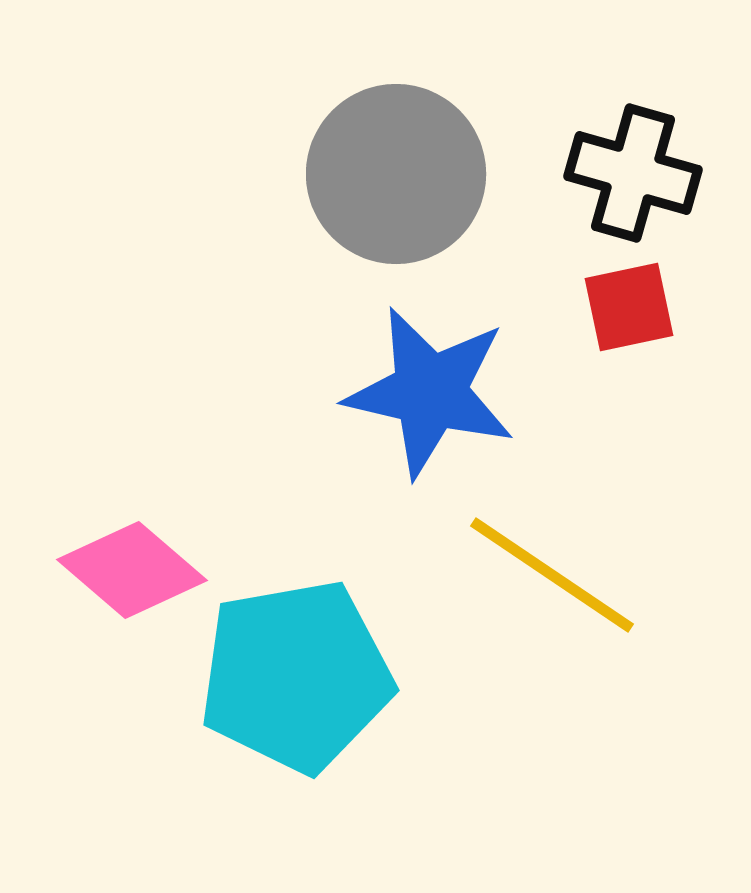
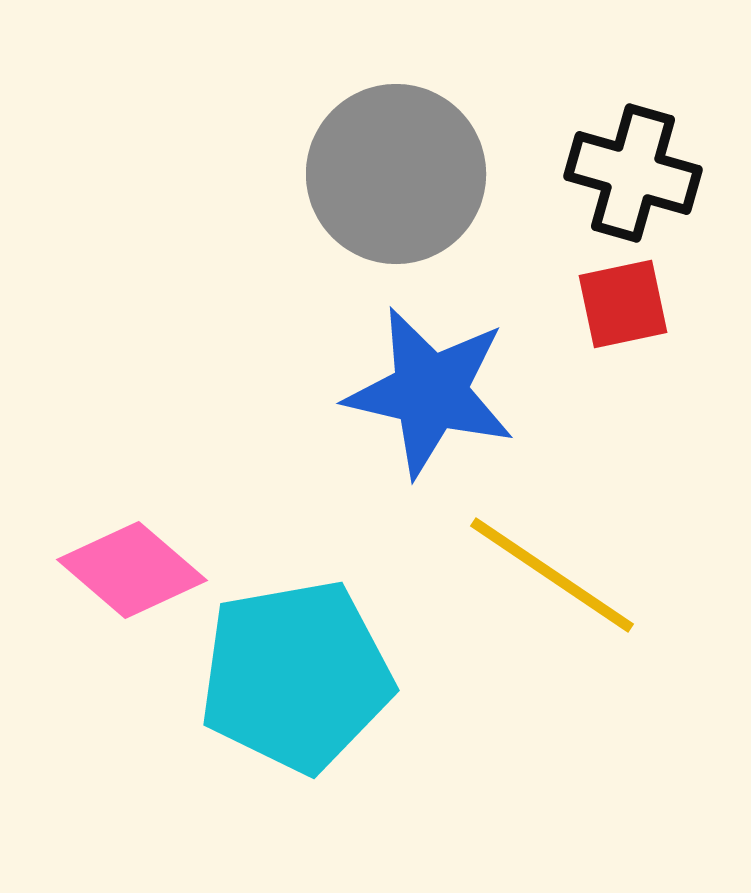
red square: moved 6 px left, 3 px up
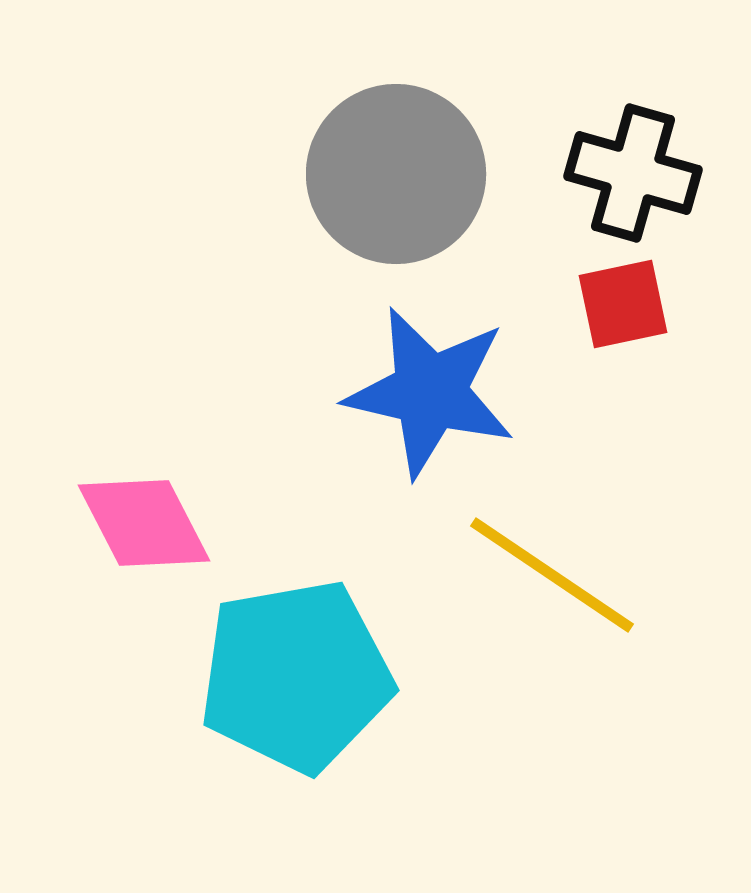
pink diamond: moved 12 px right, 47 px up; rotated 22 degrees clockwise
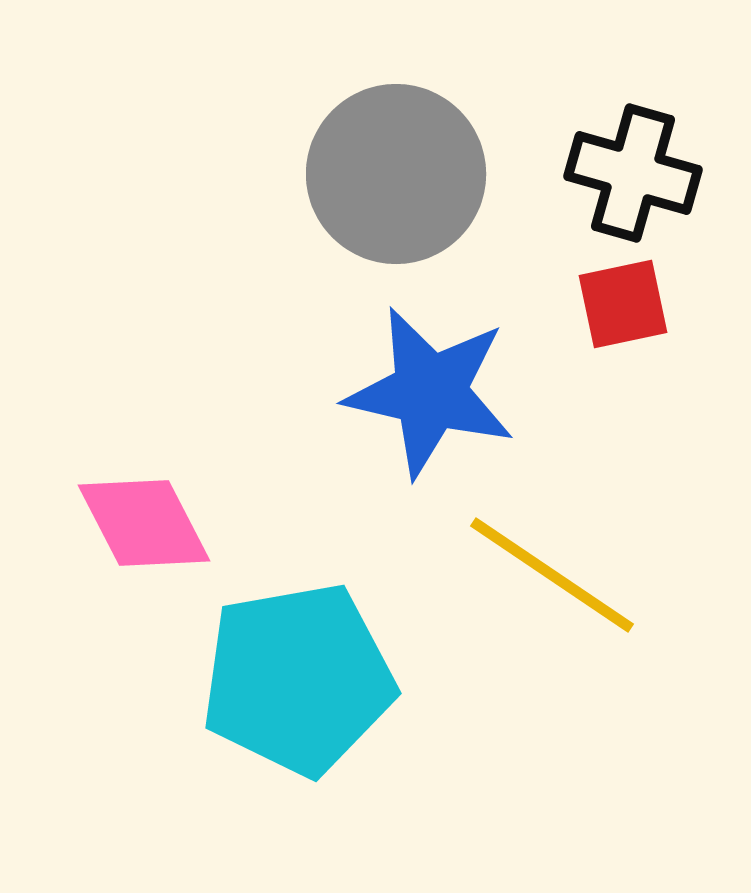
cyan pentagon: moved 2 px right, 3 px down
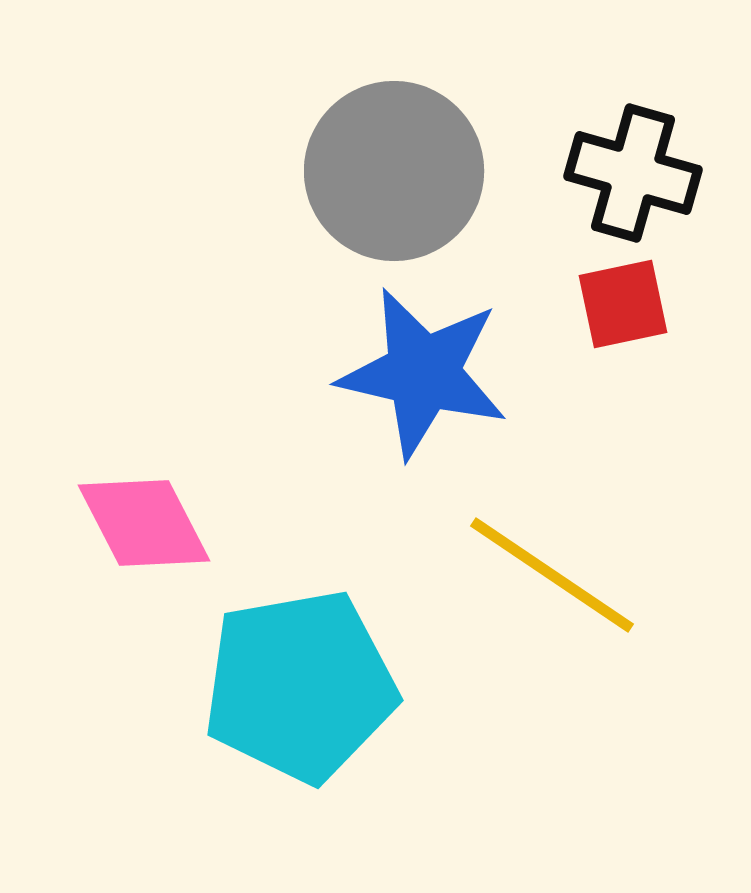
gray circle: moved 2 px left, 3 px up
blue star: moved 7 px left, 19 px up
cyan pentagon: moved 2 px right, 7 px down
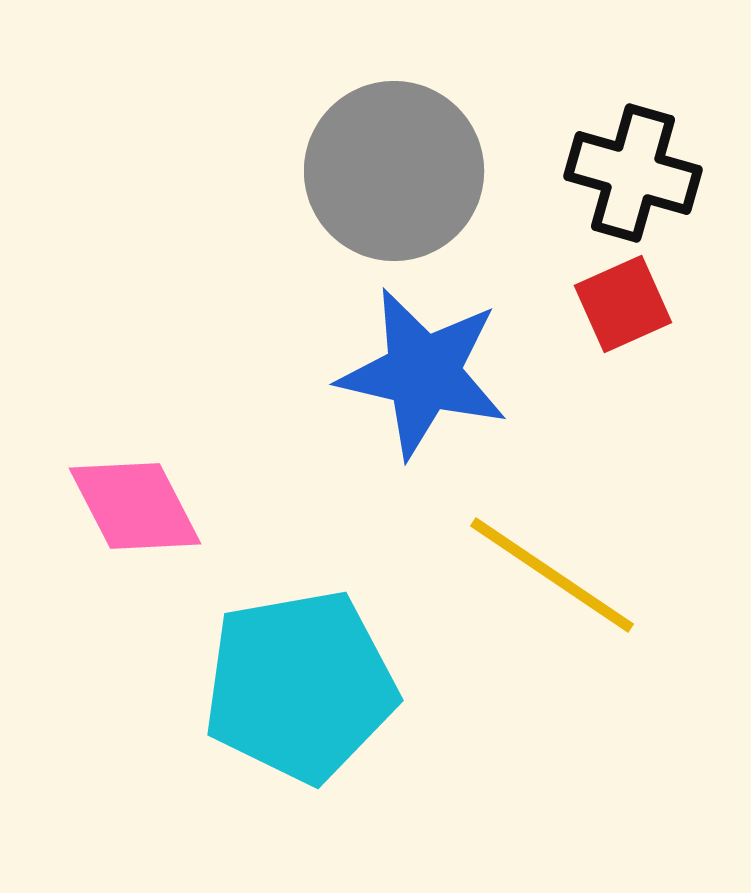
red square: rotated 12 degrees counterclockwise
pink diamond: moved 9 px left, 17 px up
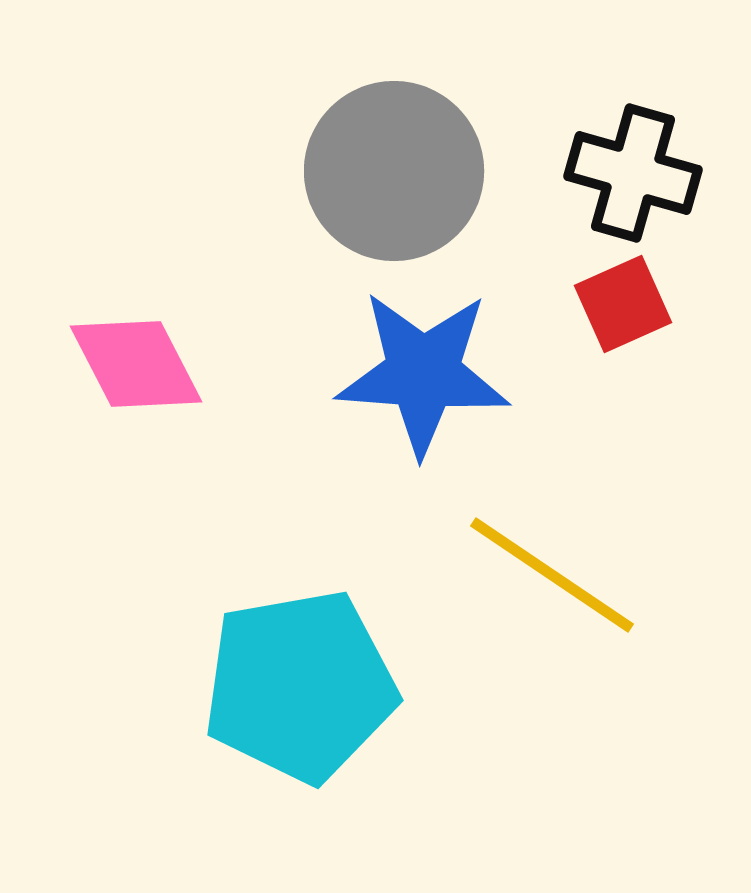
blue star: rotated 9 degrees counterclockwise
pink diamond: moved 1 px right, 142 px up
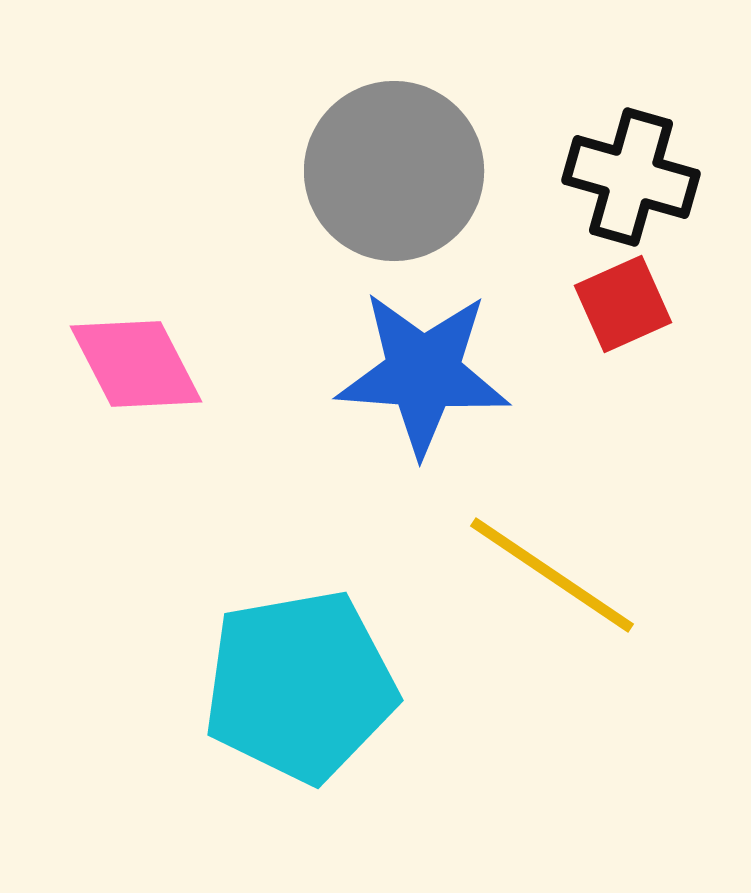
black cross: moved 2 px left, 4 px down
